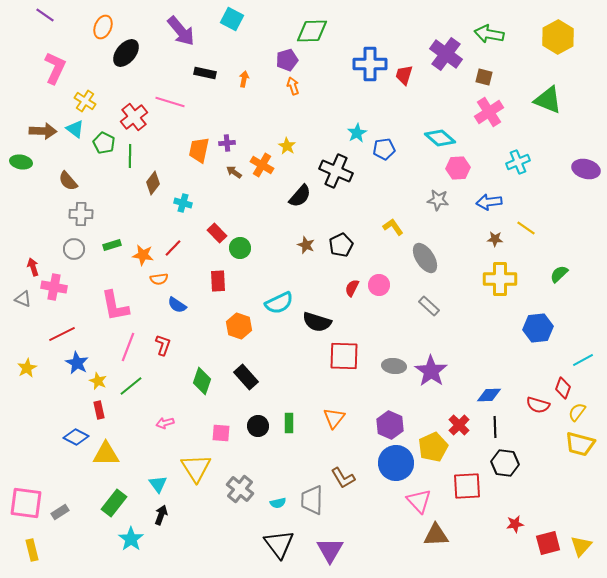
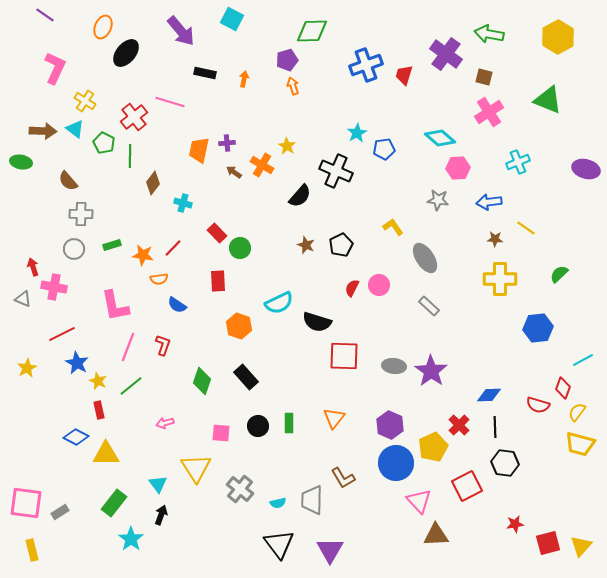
blue cross at (370, 64): moved 4 px left, 1 px down; rotated 20 degrees counterclockwise
red square at (467, 486): rotated 24 degrees counterclockwise
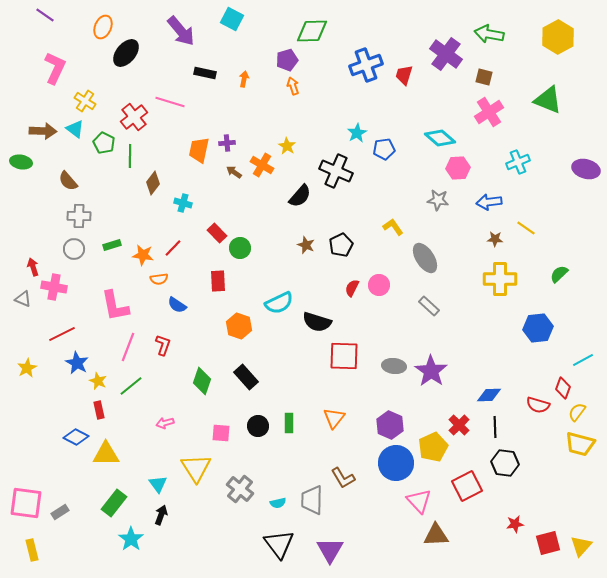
gray cross at (81, 214): moved 2 px left, 2 px down
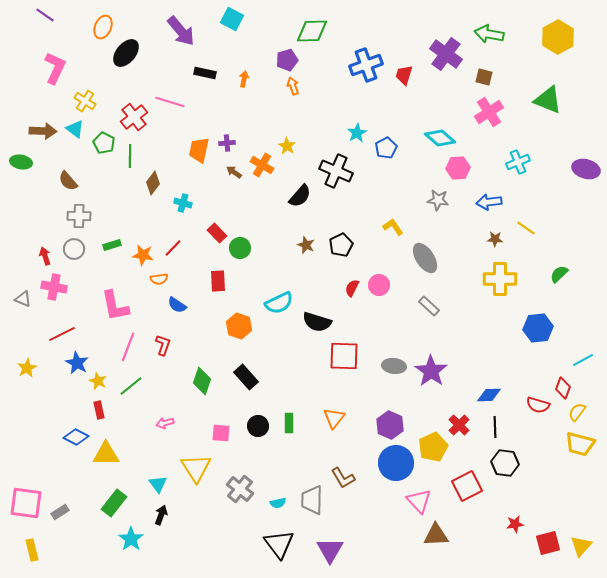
blue pentagon at (384, 149): moved 2 px right, 1 px up; rotated 20 degrees counterclockwise
red arrow at (33, 267): moved 12 px right, 11 px up
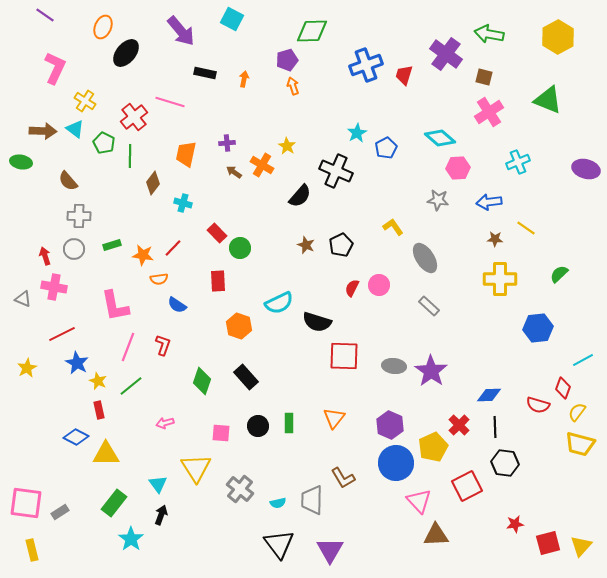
orange trapezoid at (199, 150): moved 13 px left, 4 px down
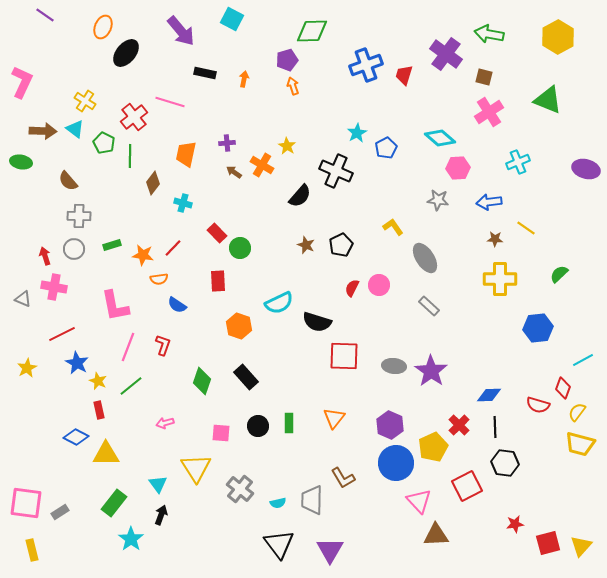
pink L-shape at (55, 68): moved 33 px left, 14 px down
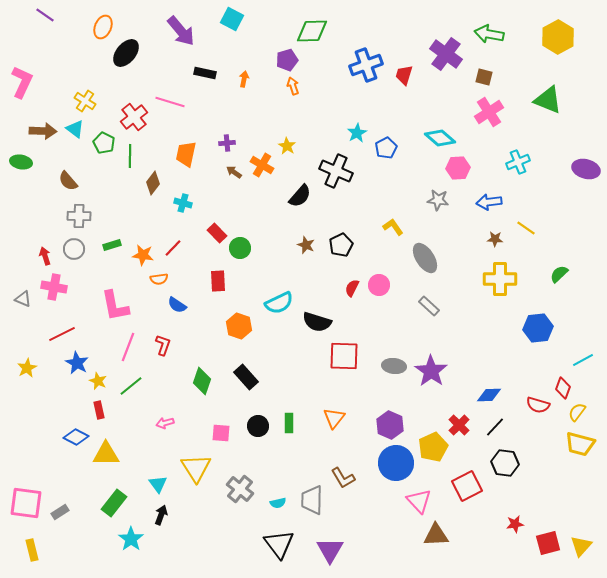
black line at (495, 427): rotated 45 degrees clockwise
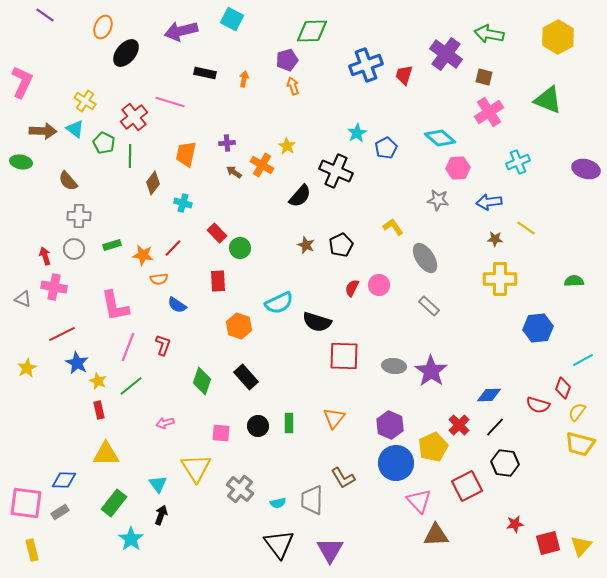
purple arrow at (181, 31): rotated 116 degrees clockwise
green semicircle at (559, 274): moved 15 px right, 7 px down; rotated 42 degrees clockwise
blue diamond at (76, 437): moved 12 px left, 43 px down; rotated 25 degrees counterclockwise
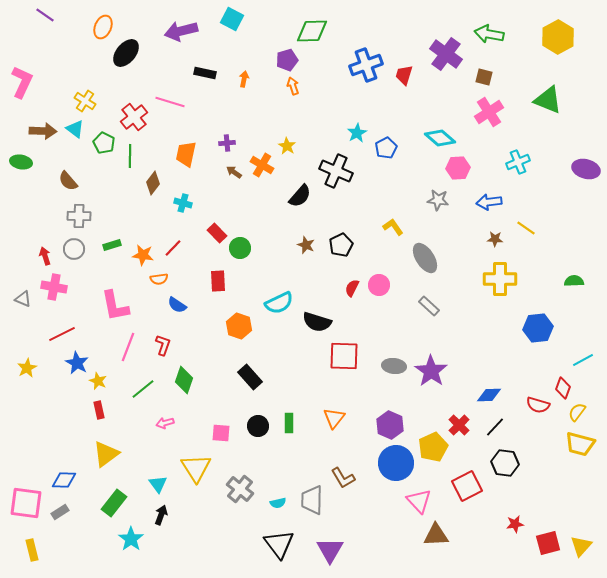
black rectangle at (246, 377): moved 4 px right
green diamond at (202, 381): moved 18 px left, 1 px up
green line at (131, 386): moved 12 px right, 3 px down
yellow triangle at (106, 454): rotated 36 degrees counterclockwise
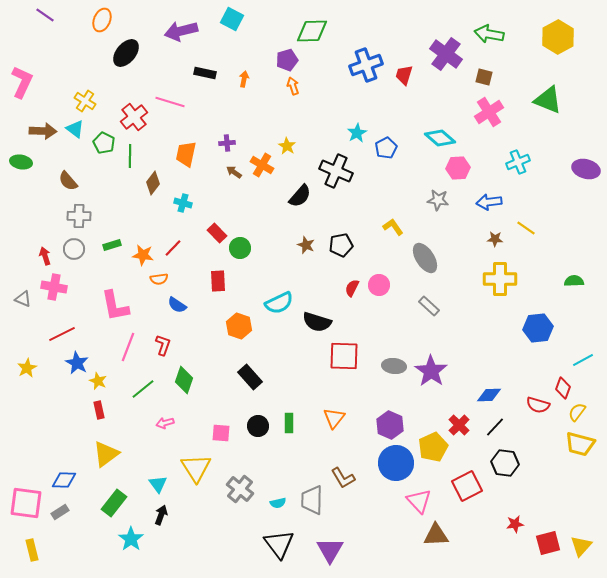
orange ellipse at (103, 27): moved 1 px left, 7 px up
black pentagon at (341, 245): rotated 15 degrees clockwise
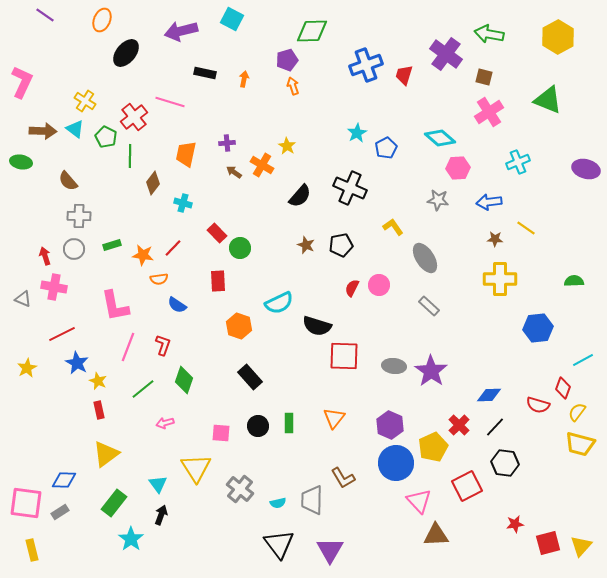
green pentagon at (104, 143): moved 2 px right, 6 px up
black cross at (336, 171): moved 14 px right, 17 px down
black semicircle at (317, 322): moved 4 px down
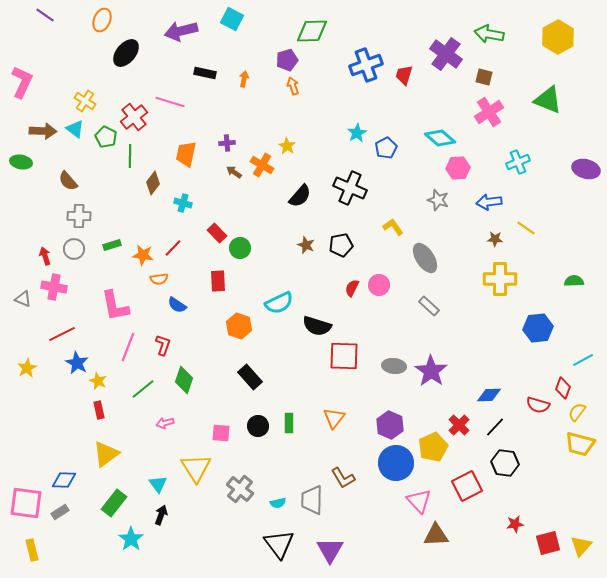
gray star at (438, 200): rotated 10 degrees clockwise
